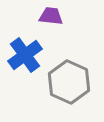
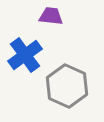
gray hexagon: moved 2 px left, 4 px down
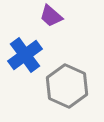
purple trapezoid: rotated 145 degrees counterclockwise
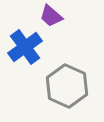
blue cross: moved 8 px up
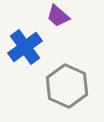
purple trapezoid: moved 7 px right
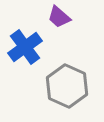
purple trapezoid: moved 1 px right, 1 px down
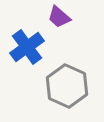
blue cross: moved 2 px right
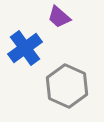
blue cross: moved 2 px left, 1 px down
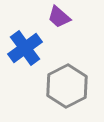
gray hexagon: rotated 9 degrees clockwise
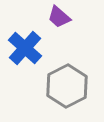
blue cross: rotated 12 degrees counterclockwise
